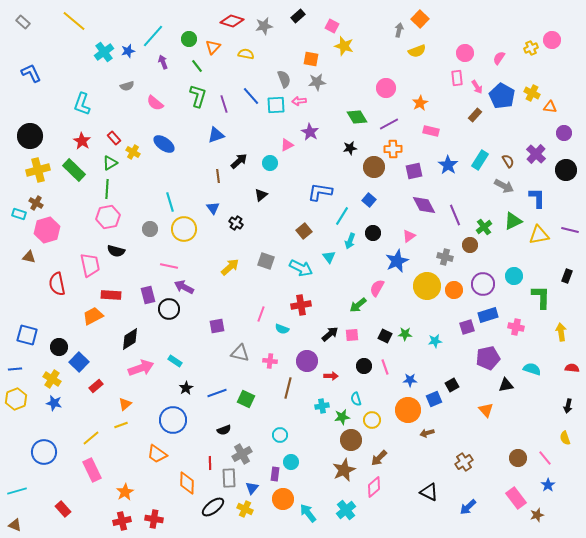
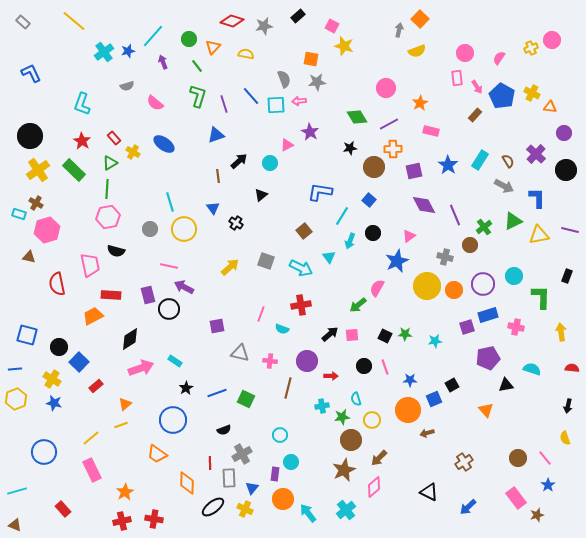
yellow cross at (38, 170): rotated 20 degrees counterclockwise
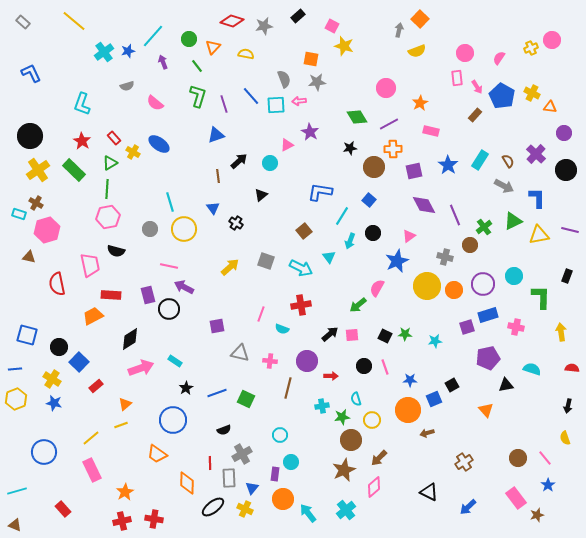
blue ellipse at (164, 144): moved 5 px left
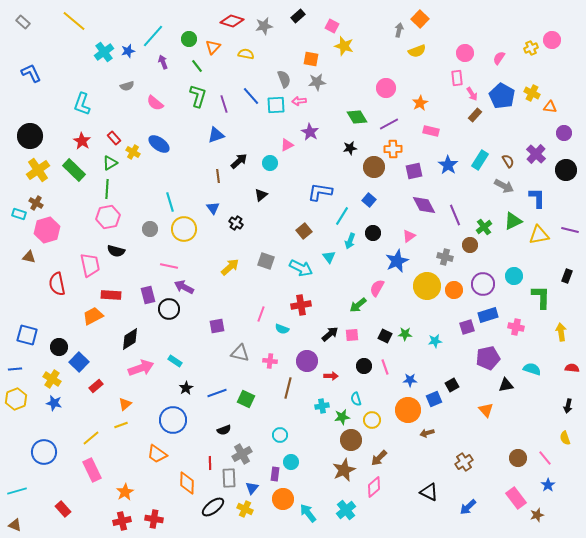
pink arrow at (477, 87): moved 5 px left, 7 px down
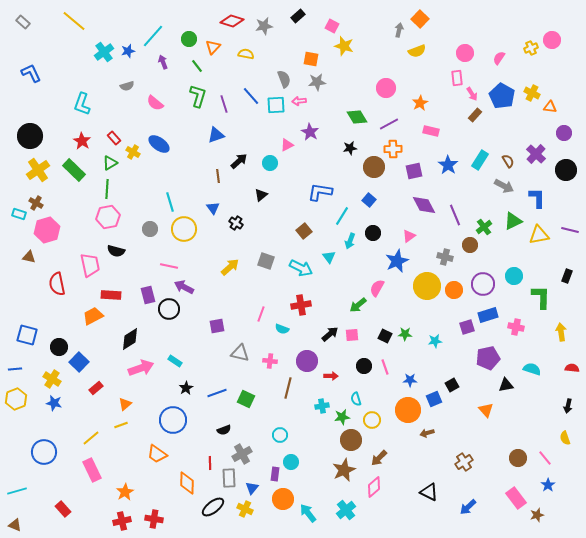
red rectangle at (96, 386): moved 2 px down
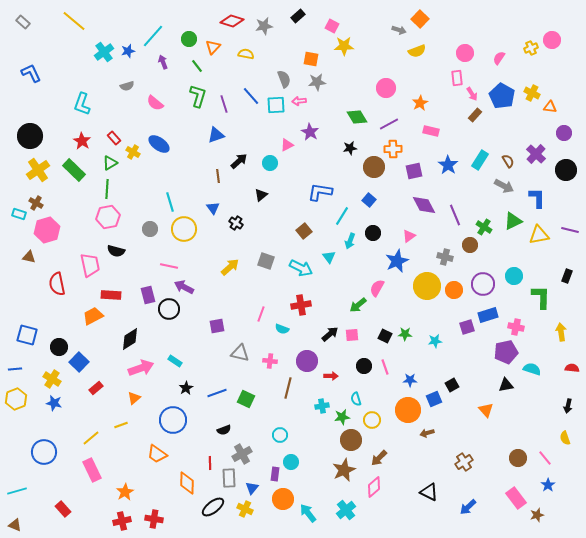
gray arrow at (399, 30): rotated 96 degrees clockwise
yellow star at (344, 46): rotated 18 degrees counterclockwise
green cross at (484, 227): rotated 21 degrees counterclockwise
purple pentagon at (488, 358): moved 18 px right, 6 px up
orange triangle at (125, 404): moved 9 px right, 6 px up
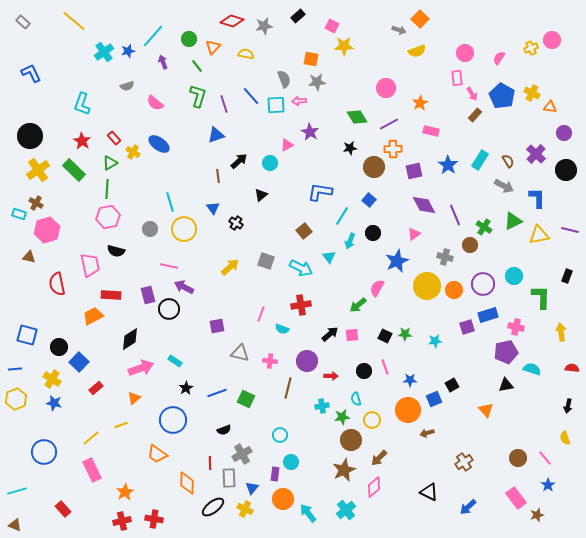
pink triangle at (409, 236): moved 5 px right, 2 px up
black circle at (364, 366): moved 5 px down
